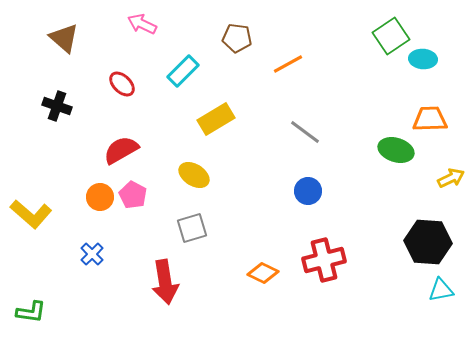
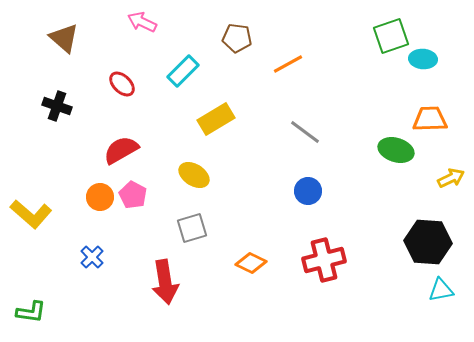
pink arrow: moved 2 px up
green square: rotated 15 degrees clockwise
blue cross: moved 3 px down
orange diamond: moved 12 px left, 10 px up
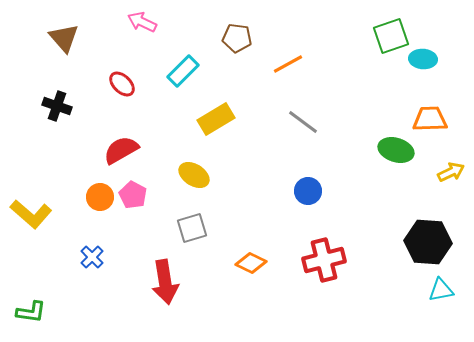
brown triangle: rotated 8 degrees clockwise
gray line: moved 2 px left, 10 px up
yellow arrow: moved 6 px up
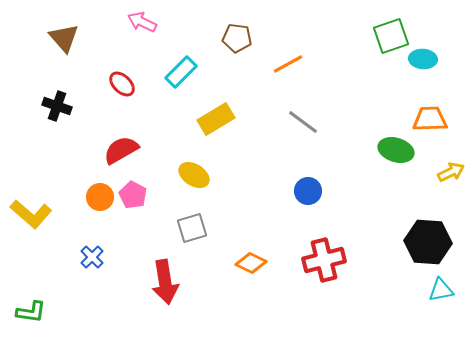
cyan rectangle: moved 2 px left, 1 px down
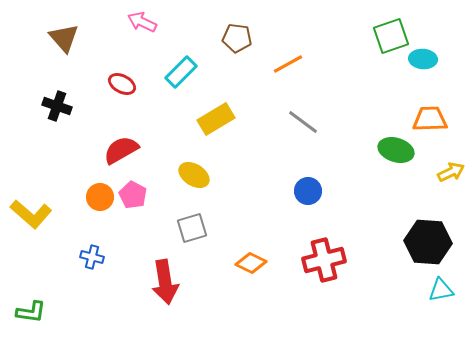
red ellipse: rotated 16 degrees counterclockwise
blue cross: rotated 30 degrees counterclockwise
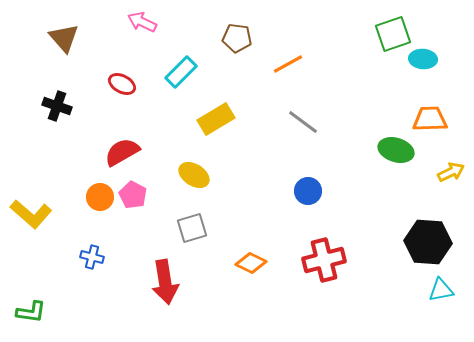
green square: moved 2 px right, 2 px up
red semicircle: moved 1 px right, 2 px down
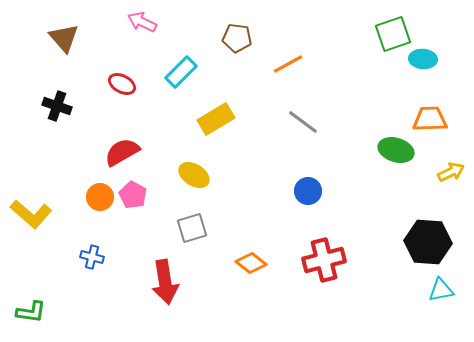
orange diamond: rotated 12 degrees clockwise
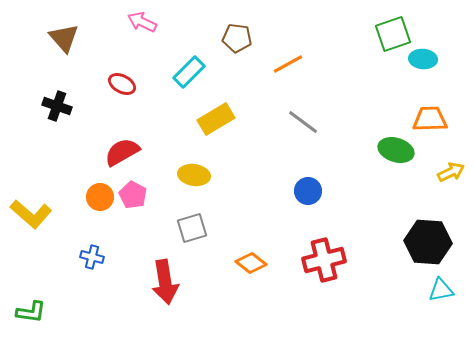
cyan rectangle: moved 8 px right
yellow ellipse: rotated 24 degrees counterclockwise
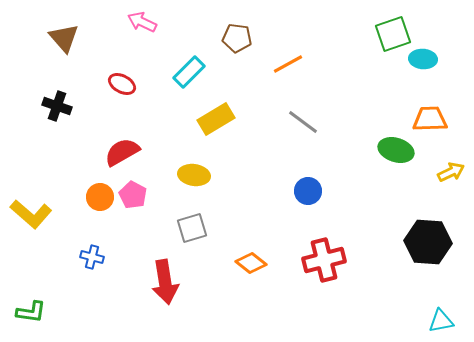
cyan triangle: moved 31 px down
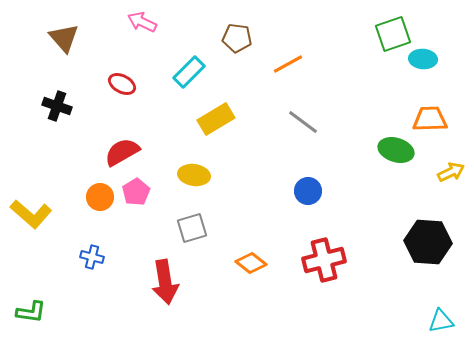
pink pentagon: moved 3 px right, 3 px up; rotated 12 degrees clockwise
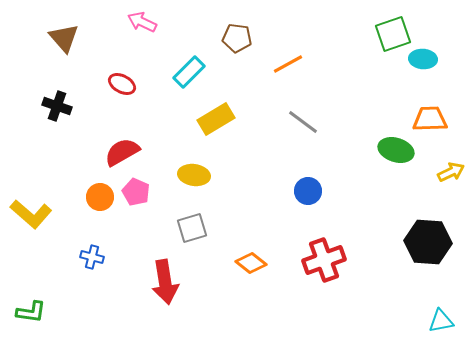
pink pentagon: rotated 16 degrees counterclockwise
red cross: rotated 6 degrees counterclockwise
